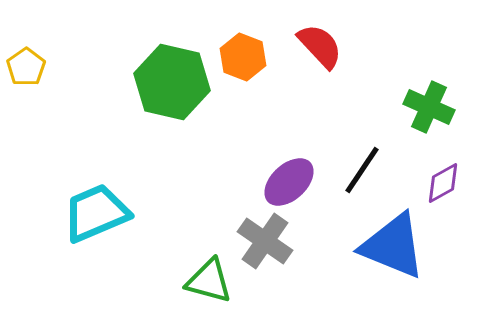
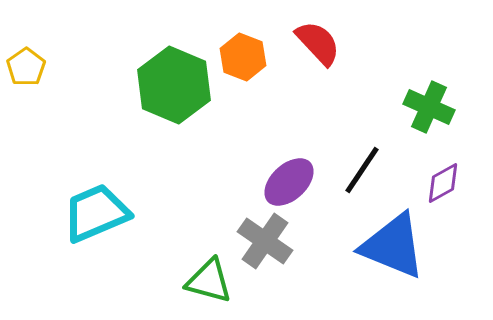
red semicircle: moved 2 px left, 3 px up
green hexagon: moved 2 px right, 3 px down; rotated 10 degrees clockwise
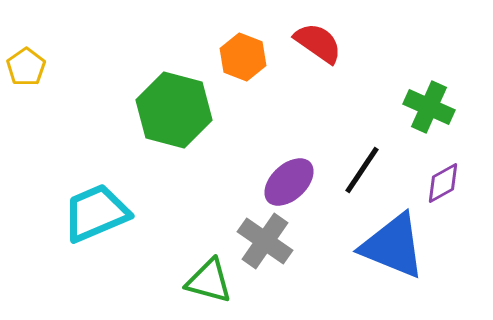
red semicircle: rotated 12 degrees counterclockwise
green hexagon: moved 25 px down; rotated 8 degrees counterclockwise
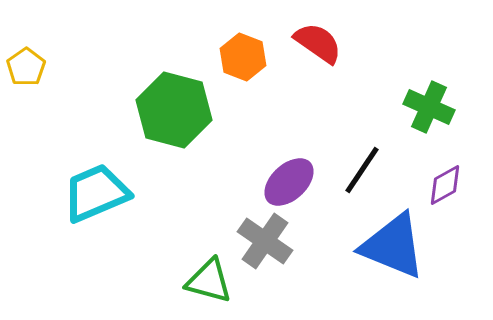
purple diamond: moved 2 px right, 2 px down
cyan trapezoid: moved 20 px up
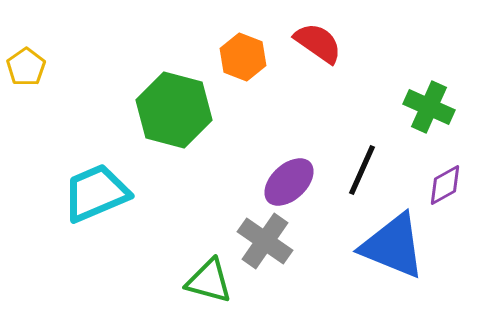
black line: rotated 10 degrees counterclockwise
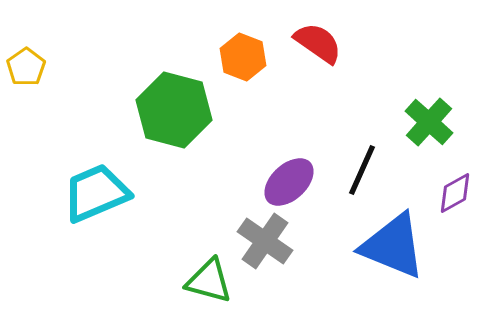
green cross: moved 15 px down; rotated 18 degrees clockwise
purple diamond: moved 10 px right, 8 px down
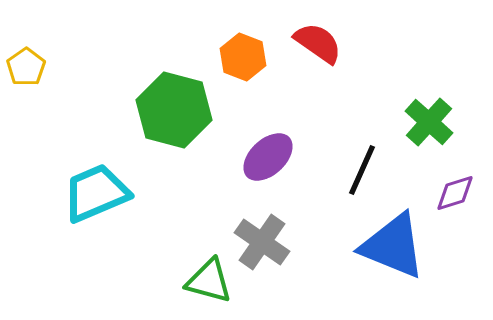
purple ellipse: moved 21 px left, 25 px up
purple diamond: rotated 12 degrees clockwise
gray cross: moved 3 px left, 1 px down
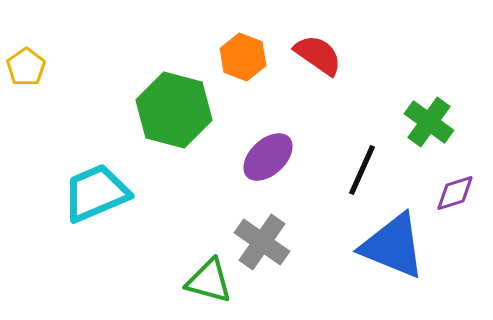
red semicircle: moved 12 px down
green cross: rotated 6 degrees counterclockwise
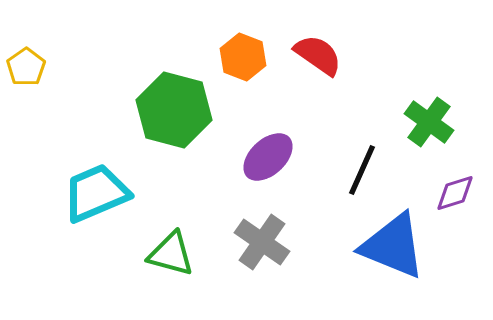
green triangle: moved 38 px left, 27 px up
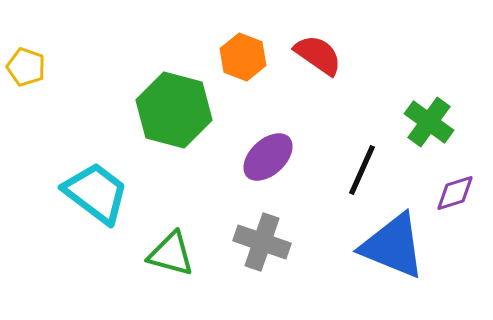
yellow pentagon: rotated 18 degrees counterclockwise
cyan trapezoid: rotated 60 degrees clockwise
gray cross: rotated 16 degrees counterclockwise
